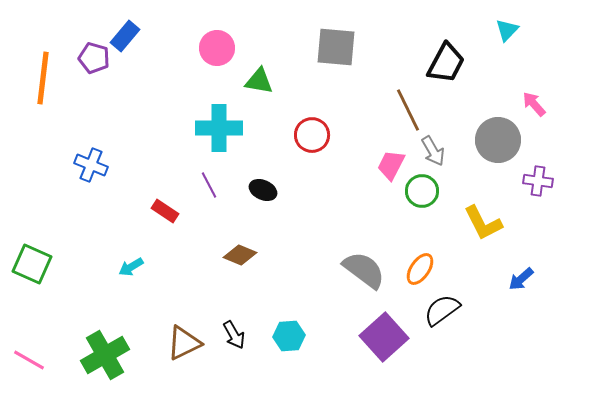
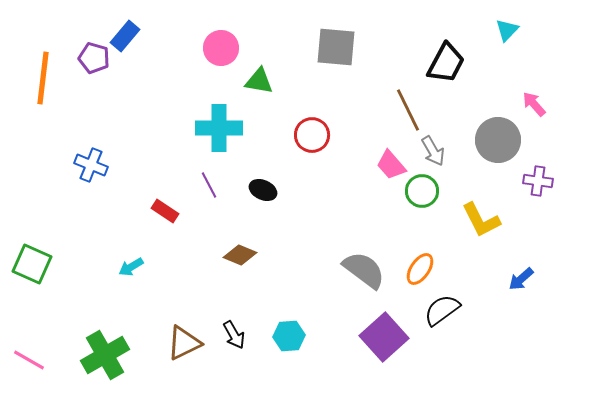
pink circle: moved 4 px right
pink trapezoid: rotated 68 degrees counterclockwise
yellow L-shape: moved 2 px left, 3 px up
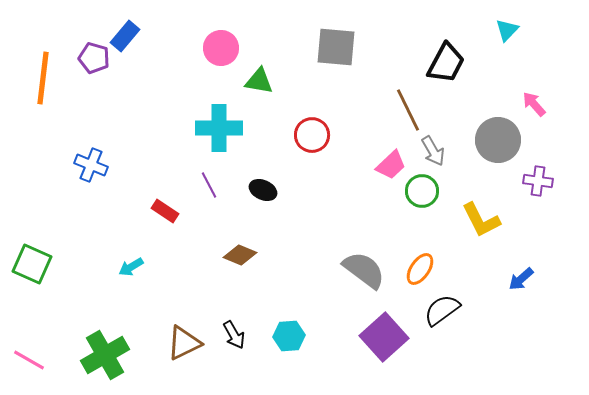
pink trapezoid: rotated 92 degrees counterclockwise
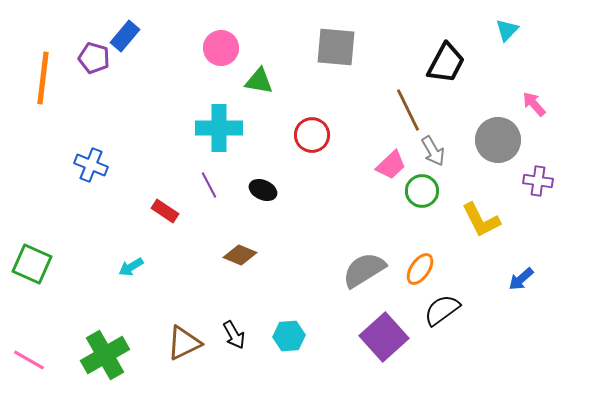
gray semicircle: rotated 69 degrees counterclockwise
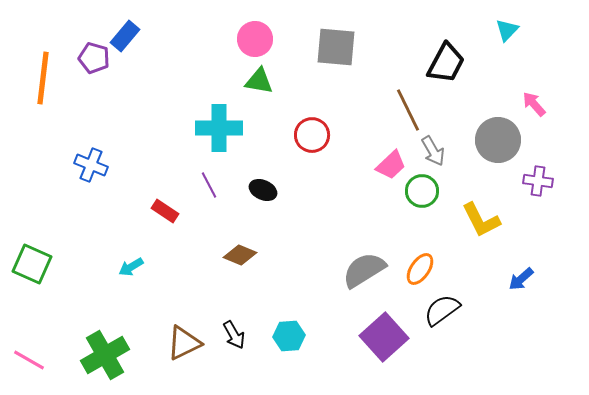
pink circle: moved 34 px right, 9 px up
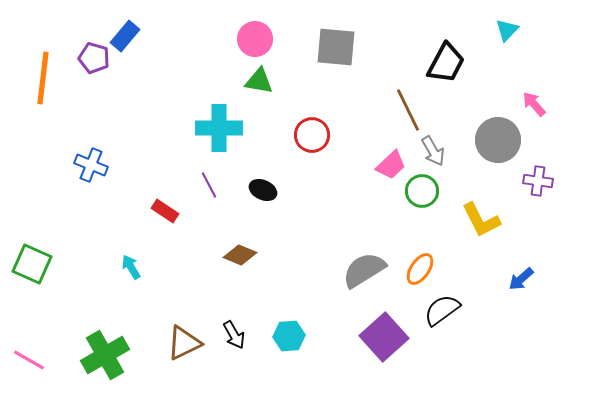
cyan arrow: rotated 90 degrees clockwise
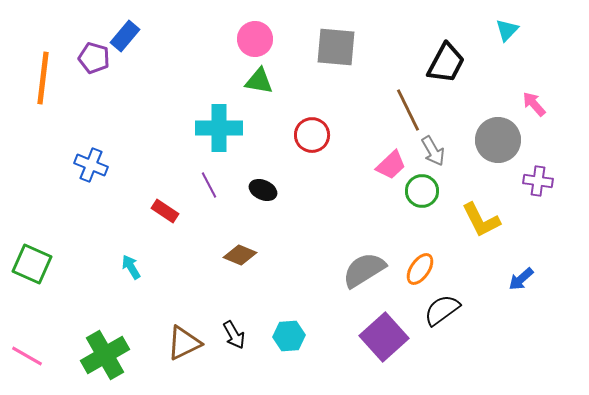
pink line: moved 2 px left, 4 px up
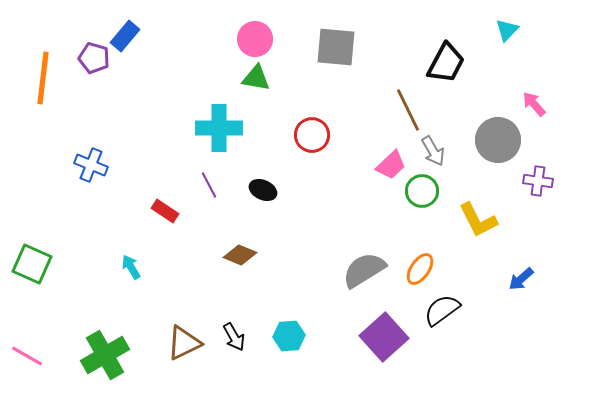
green triangle: moved 3 px left, 3 px up
yellow L-shape: moved 3 px left
black arrow: moved 2 px down
